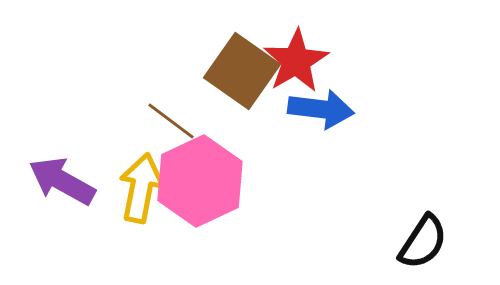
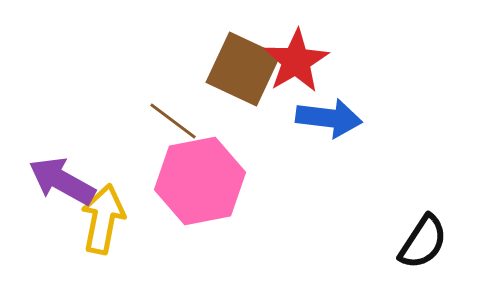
brown square: moved 1 px right, 2 px up; rotated 10 degrees counterclockwise
blue arrow: moved 8 px right, 9 px down
brown line: moved 2 px right
pink hexagon: rotated 14 degrees clockwise
yellow arrow: moved 38 px left, 31 px down
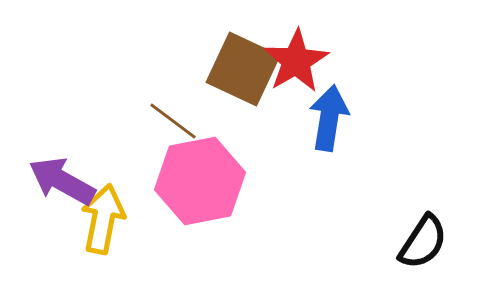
blue arrow: rotated 88 degrees counterclockwise
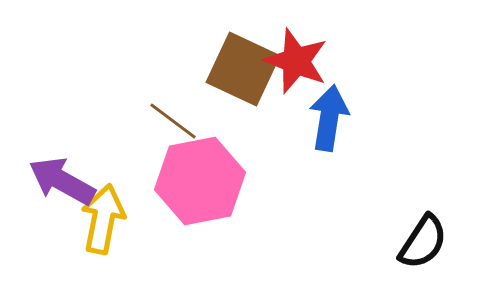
red star: rotated 20 degrees counterclockwise
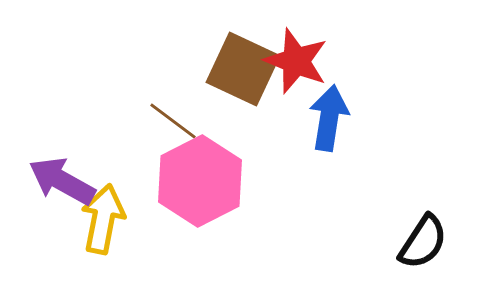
pink hexagon: rotated 16 degrees counterclockwise
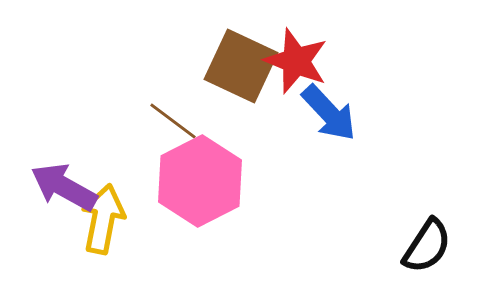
brown square: moved 2 px left, 3 px up
blue arrow: moved 5 px up; rotated 128 degrees clockwise
purple arrow: moved 2 px right, 6 px down
black semicircle: moved 4 px right, 4 px down
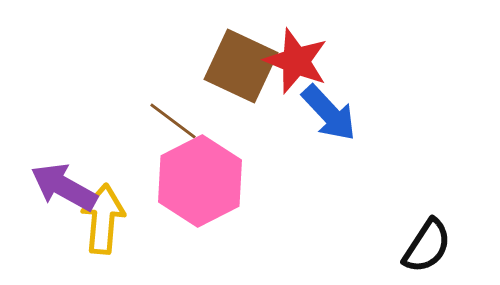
yellow arrow: rotated 6 degrees counterclockwise
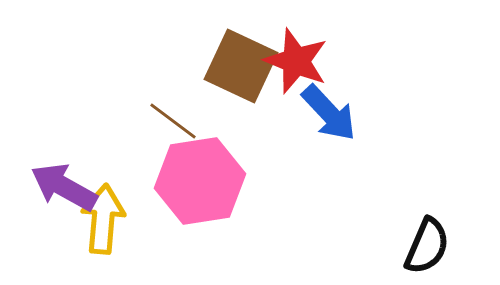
pink hexagon: rotated 18 degrees clockwise
black semicircle: rotated 10 degrees counterclockwise
